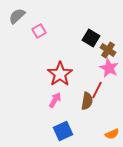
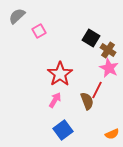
brown semicircle: rotated 30 degrees counterclockwise
blue square: moved 1 px up; rotated 12 degrees counterclockwise
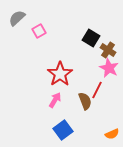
gray semicircle: moved 2 px down
brown semicircle: moved 2 px left
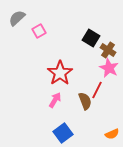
red star: moved 1 px up
blue square: moved 3 px down
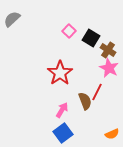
gray semicircle: moved 5 px left, 1 px down
pink square: moved 30 px right; rotated 16 degrees counterclockwise
red line: moved 2 px down
pink arrow: moved 7 px right, 10 px down
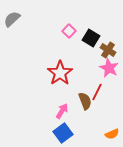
pink arrow: moved 1 px down
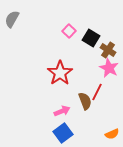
gray semicircle: rotated 18 degrees counterclockwise
pink arrow: rotated 35 degrees clockwise
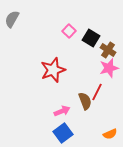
pink star: rotated 30 degrees clockwise
red star: moved 7 px left, 3 px up; rotated 15 degrees clockwise
orange semicircle: moved 2 px left
